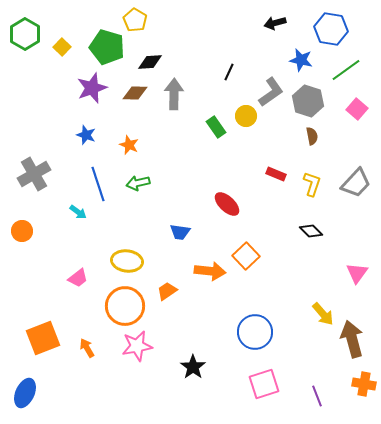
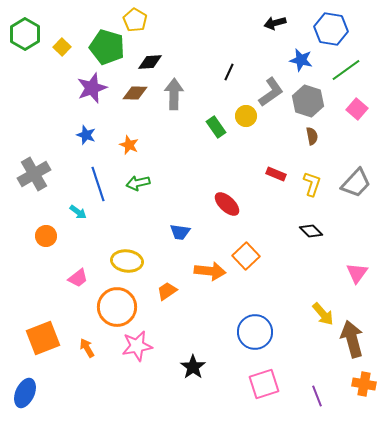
orange circle at (22, 231): moved 24 px right, 5 px down
orange circle at (125, 306): moved 8 px left, 1 px down
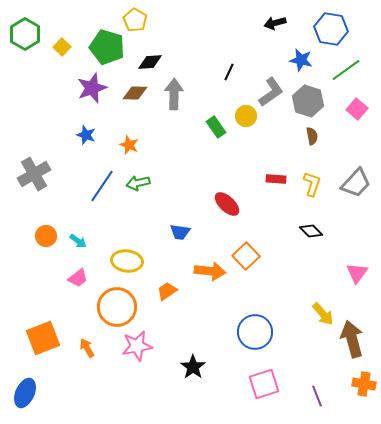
red rectangle at (276, 174): moved 5 px down; rotated 18 degrees counterclockwise
blue line at (98, 184): moved 4 px right, 2 px down; rotated 52 degrees clockwise
cyan arrow at (78, 212): moved 29 px down
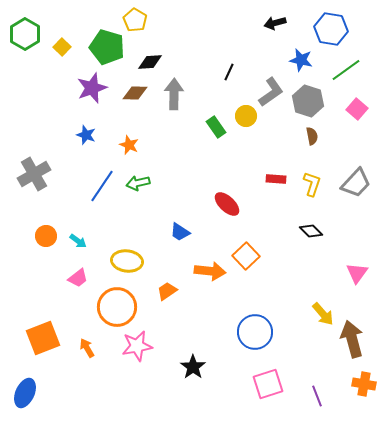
blue trapezoid at (180, 232): rotated 25 degrees clockwise
pink square at (264, 384): moved 4 px right
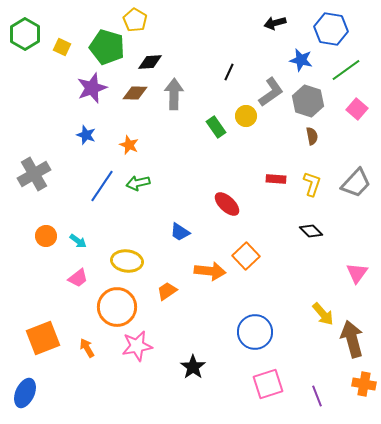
yellow square at (62, 47): rotated 18 degrees counterclockwise
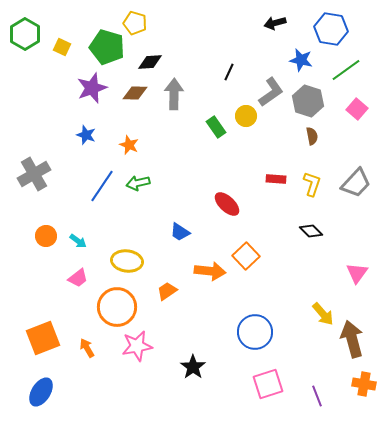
yellow pentagon at (135, 20): moved 3 px down; rotated 15 degrees counterclockwise
blue ellipse at (25, 393): moved 16 px right, 1 px up; rotated 8 degrees clockwise
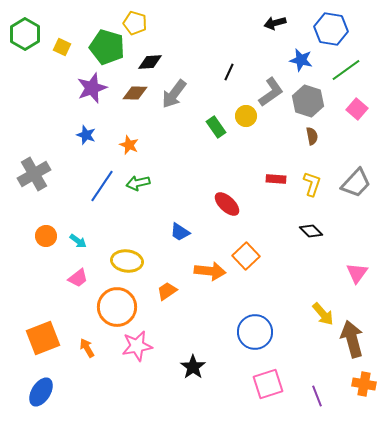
gray arrow at (174, 94): rotated 144 degrees counterclockwise
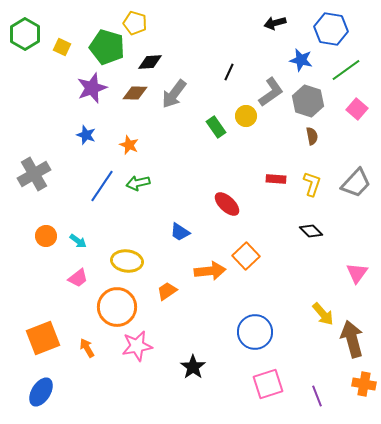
orange arrow at (210, 271): rotated 12 degrees counterclockwise
